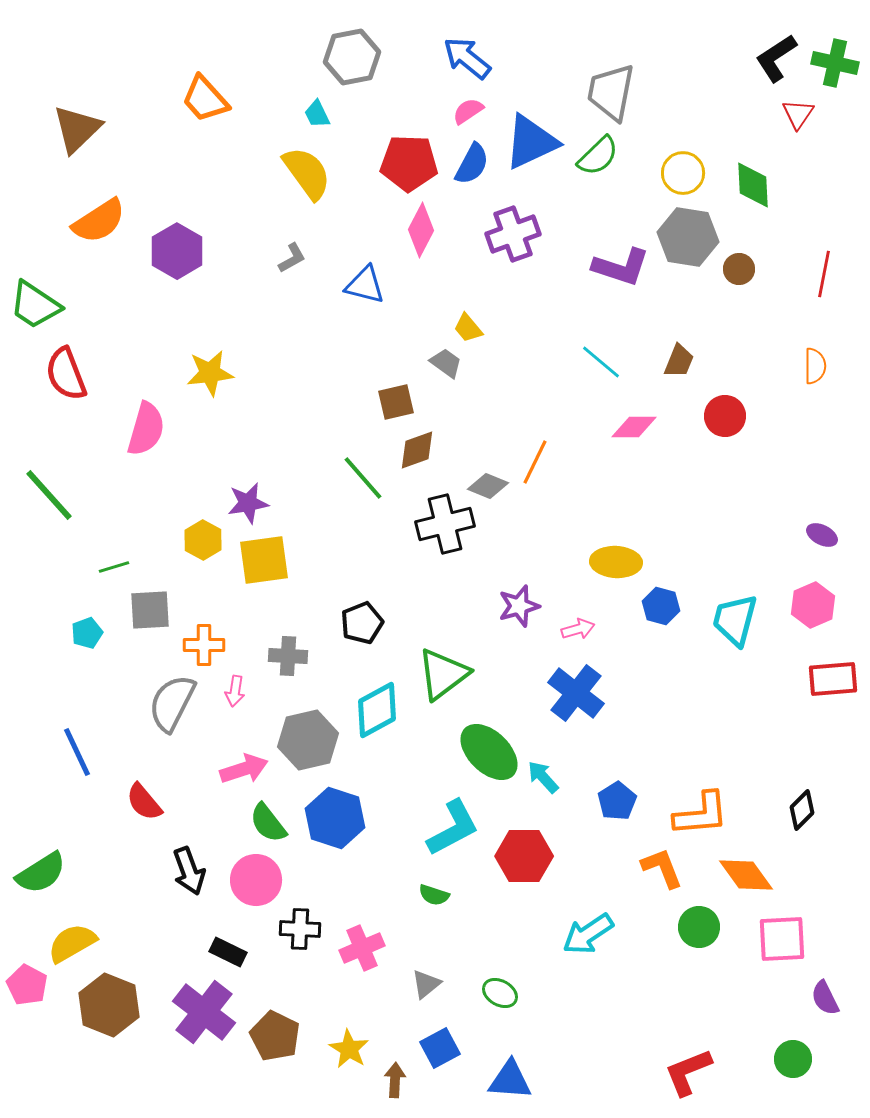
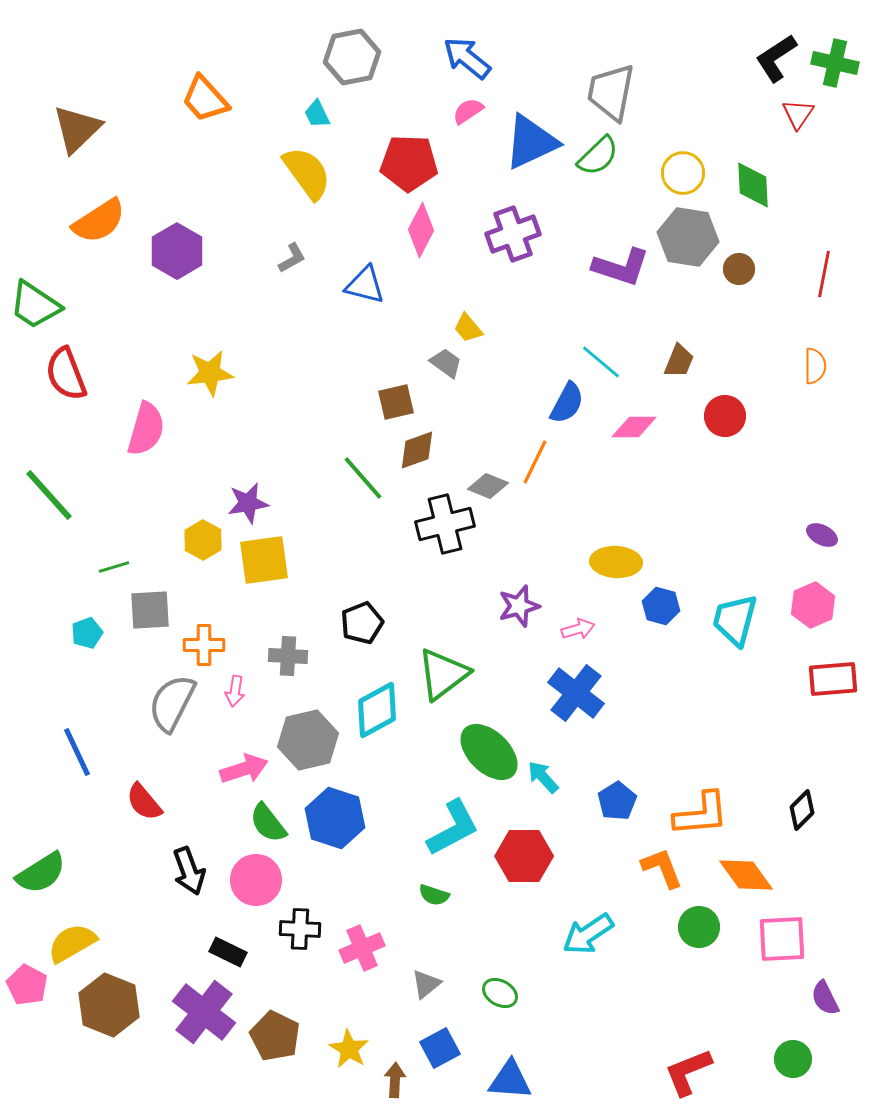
blue semicircle at (472, 164): moved 95 px right, 239 px down
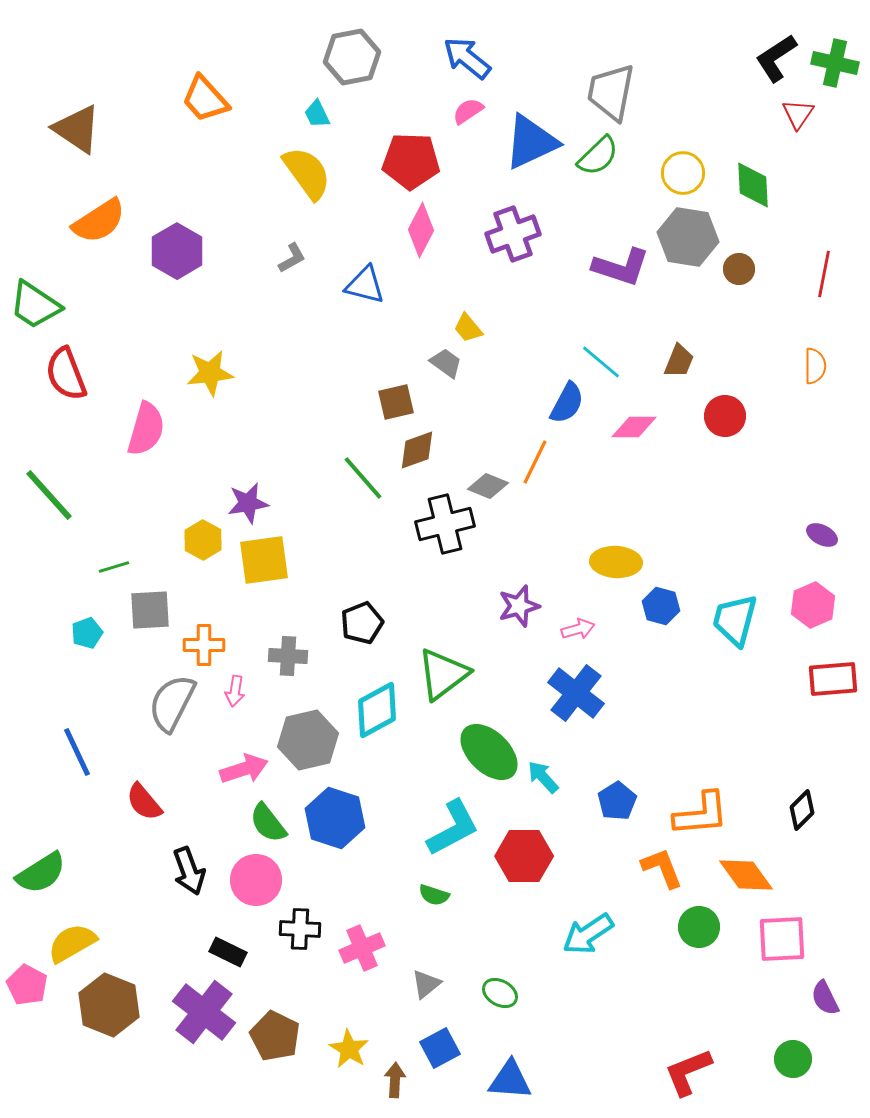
brown triangle at (77, 129): rotated 42 degrees counterclockwise
red pentagon at (409, 163): moved 2 px right, 2 px up
